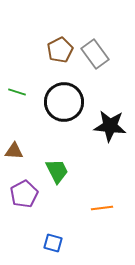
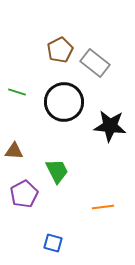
gray rectangle: moved 9 px down; rotated 16 degrees counterclockwise
orange line: moved 1 px right, 1 px up
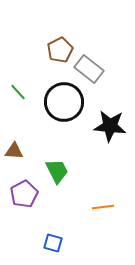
gray rectangle: moved 6 px left, 6 px down
green line: moved 1 px right; rotated 30 degrees clockwise
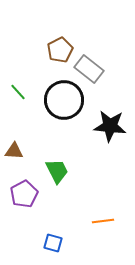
black circle: moved 2 px up
orange line: moved 14 px down
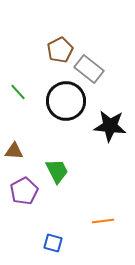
black circle: moved 2 px right, 1 px down
purple pentagon: moved 3 px up
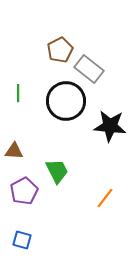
green line: moved 1 px down; rotated 42 degrees clockwise
orange line: moved 2 px right, 23 px up; rotated 45 degrees counterclockwise
blue square: moved 31 px left, 3 px up
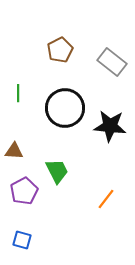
gray rectangle: moved 23 px right, 7 px up
black circle: moved 1 px left, 7 px down
orange line: moved 1 px right, 1 px down
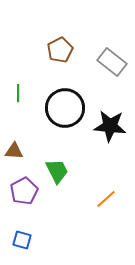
orange line: rotated 10 degrees clockwise
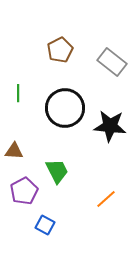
blue square: moved 23 px right, 15 px up; rotated 12 degrees clockwise
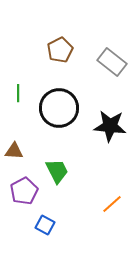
black circle: moved 6 px left
orange line: moved 6 px right, 5 px down
